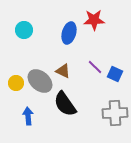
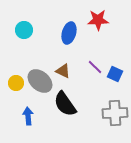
red star: moved 4 px right
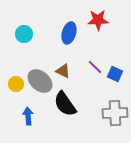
cyan circle: moved 4 px down
yellow circle: moved 1 px down
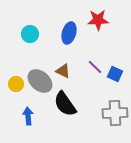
cyan circle: moved 6 px right
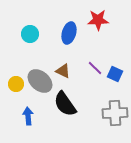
purple line: moved 1 px down
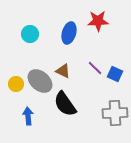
red star: moved 1 px down
